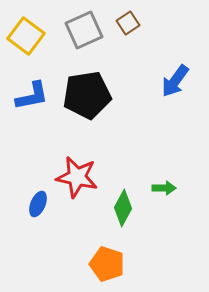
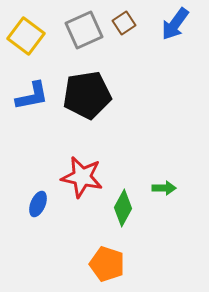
brown square: moved 4 px left
blue arrow: moved 57 px up
red star: moved 5 px right
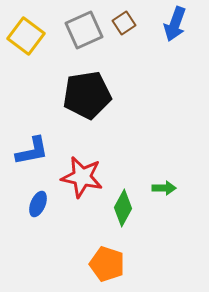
blue arrow: rotated 16 degrees counterclockwise
blue L-shape: moved 55 px down
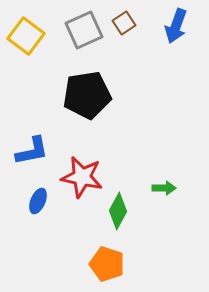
blue arrow: moved 1 px right, 2 px down
blue ellipse: moved 3 px up
green diamond: moved 5 px left, 3 px down
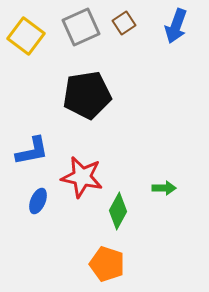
gray square: moved 3 px left, 3 px up
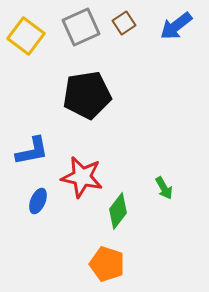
blue arrow: rotated 32 degrees clockwise
green arrow: rotated 60 degrees clockwise
green diamond: rotated 9 degrees clockwise
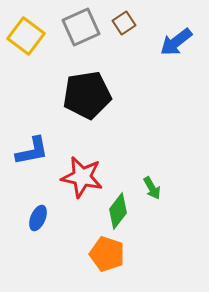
blue arrow: moved 16 px down
green arrow: moved 12 px left
blue ellipse: moved 17 px down
orange pentagon: moved 10 px up
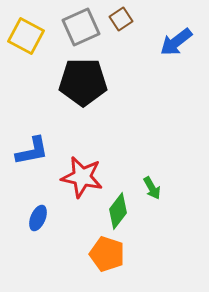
brown square: moved 3 px left, 4 px up
yellow square: rotated 9 degrees counterclockwise
black pentagon: moved 4 px left, 13 px up; rotated 9 degrees clockwise
